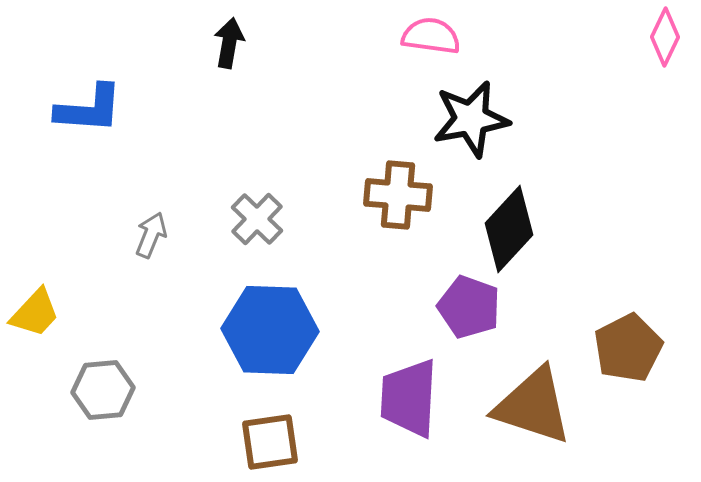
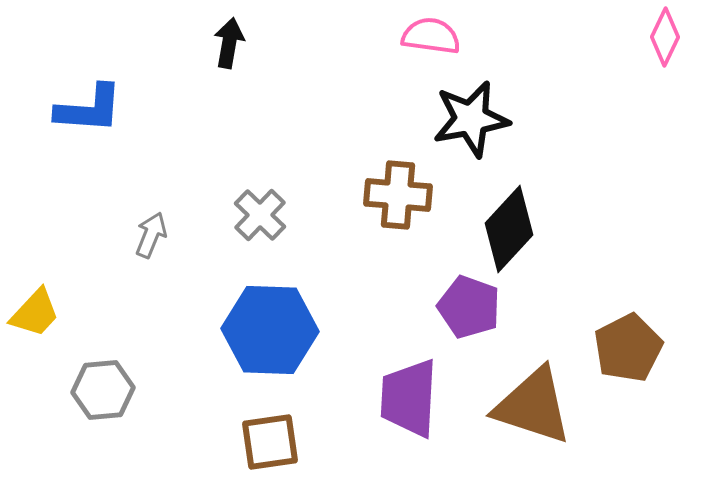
gray cross: moved 3 px right, 4 px up
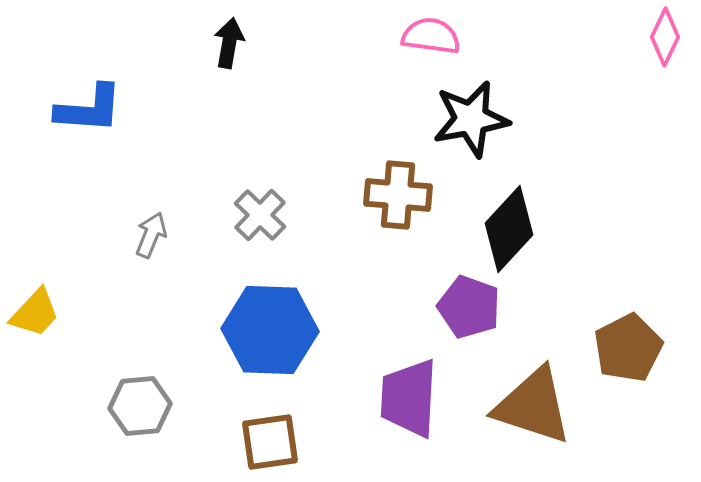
gray hexagon: moved 37 px right, 16 px down
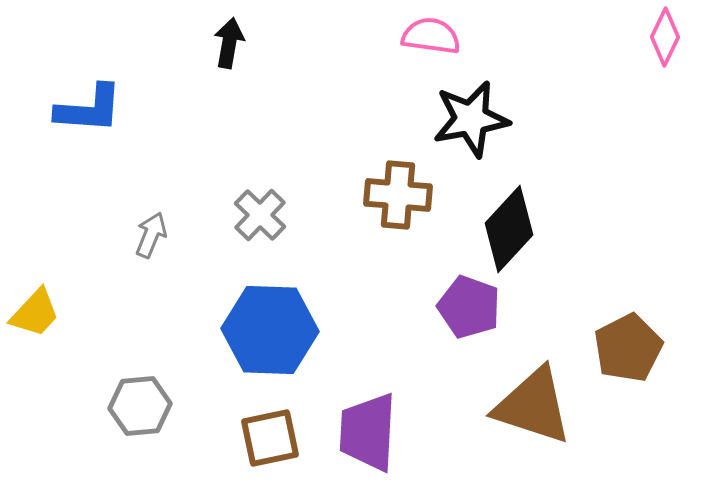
purple trapezoid: moved 41 px left, 34 px down
brown square: moved 4 px up; rotated 4 degrees counterclockwise
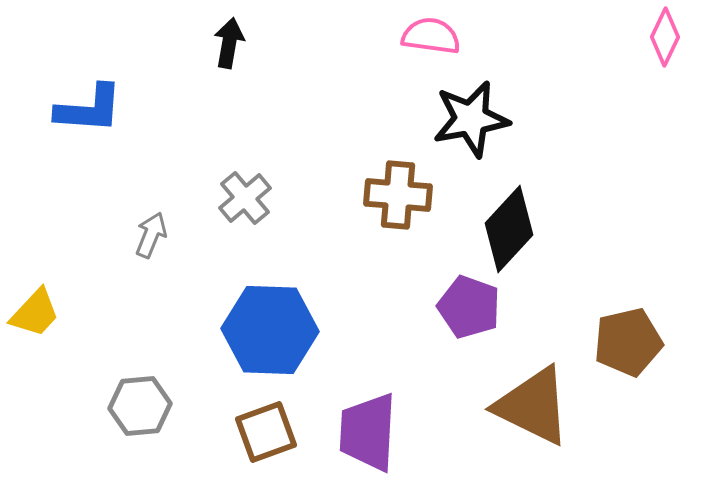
gray cross: moved 15 px left, 17 px up; rotated 6 degrees clockwise
brown pentagon: moved 6 px up; rotated 14 degrees clockwise
brown triangle: rotated 8 degrees clockwise
brown square: moved 4 px left, 6 px up; rotated 8 degrees counterclockwise
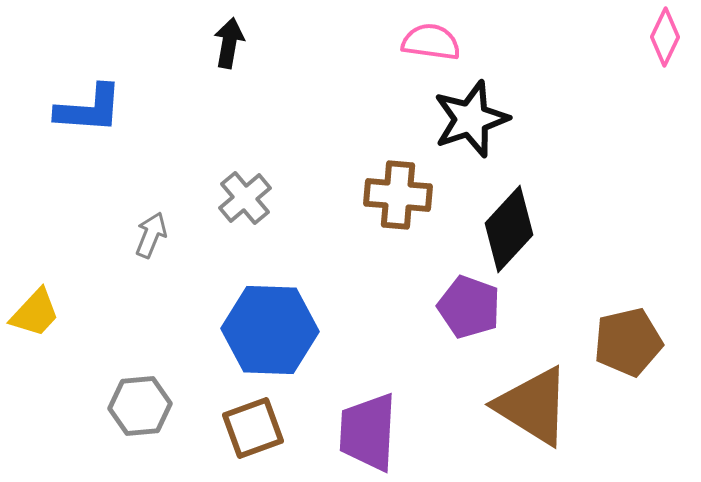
pink semicircle: moved 6 px down
black star: rotated 8 degrees counterclockwise
brown triangle: rotated 6 degrees clockwise
brown square: moved 13 px left, 4 px up
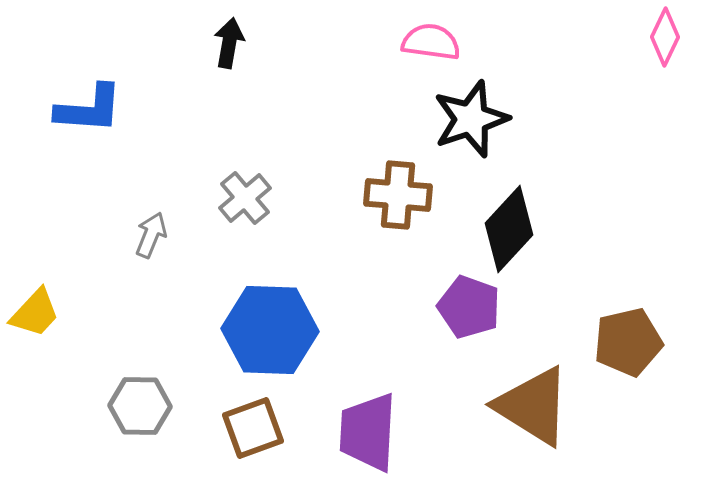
gray hexagon: rotated 6 degrees clockwise
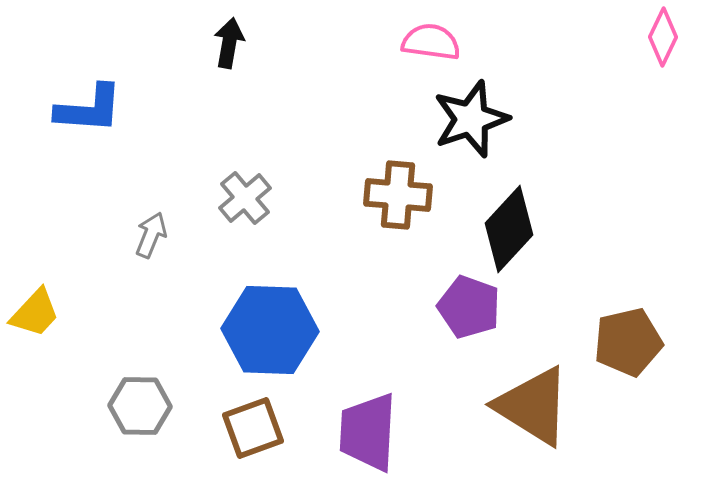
pink diamond: moved 2 px left
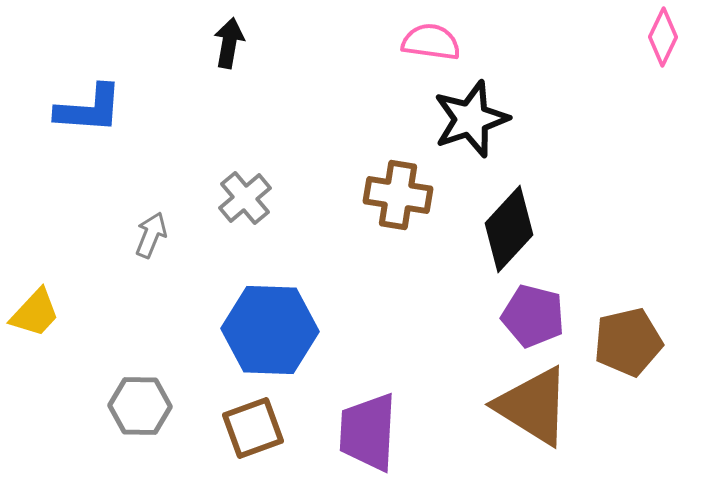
brown cross: rotated 4 degrees clockwise
purple pentagon: moved 64 px right, 9 px down; rotated 6 degrees counterclockwise
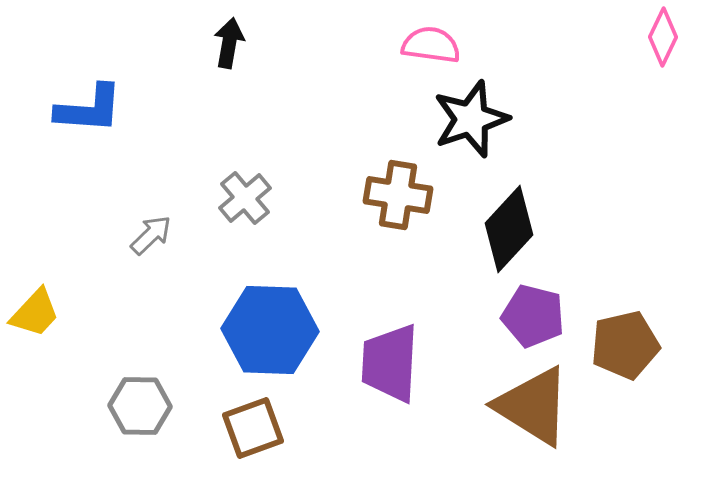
pink semicircle: moved 3 px down
gray arrow: rotated 24 degrees clockwise
brown pentagon: moved 3 px left, 3 px down
purple trapezoid: moved 22 px right, 69 px up
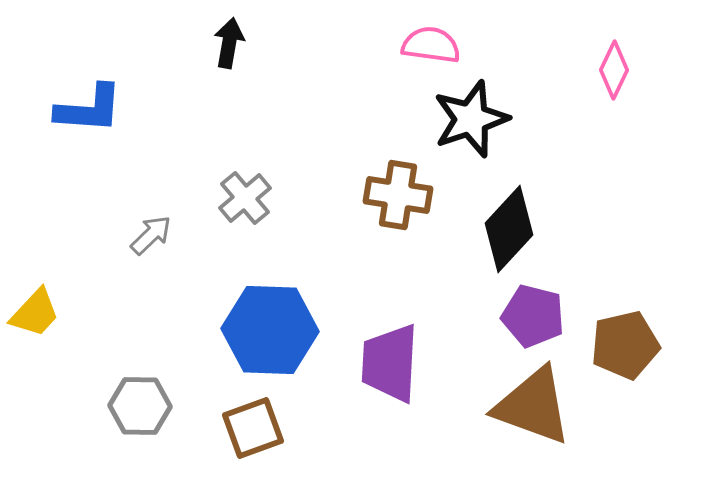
pink diamond: moved 49 px left, 33 px down
brown triangle: rotated 12 degrees counterclockwise
